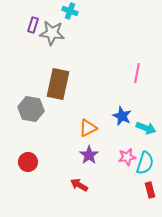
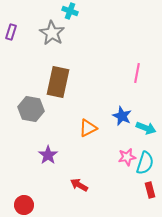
purple rectangle: moved 22 px left, 7 px down
gray star: rotated 25 degrees clockwise
brown rectangle: moved 2 px up
purple star: moved 41 px left
red circle: moved 4 px left, 43 px down
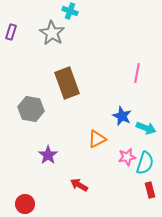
brown rectangle: moved 9 px right, 1 px down; rotated 32 degrees counterclockwise
orange triangle: moved 9 px right, 11 px down
red circle: moved 1 px right, 1 px up
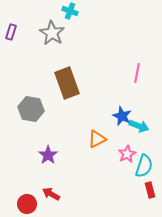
cyan arrow: moved 7 px left, 2 px up
pink star: moved 3 px up; rotated 18 degrees counterclockwise
cyan semicircle: moved 1 px left, 3 px down
red arrow: moved 28 px left, 9 px down
red circle: moved 2 px right
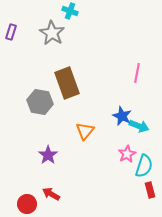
gray hexagon: moved 9 px right, 7 px up
orange triangle: moved 12 px left, 8 px up; rotated 24 degrees counterclockwise
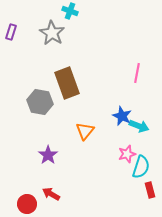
pink star: rotated 12 degrees clockwise
cyan semicircle: moved 3 px left, 1 px down
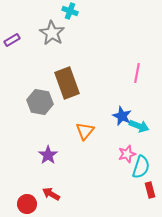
purple rectangle: moved 1 px right, 8 px down; rotated 42 degrees clockwise
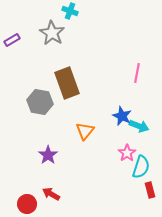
pink star: moved 1 px up; rotated 18 degrees counterclockwise
